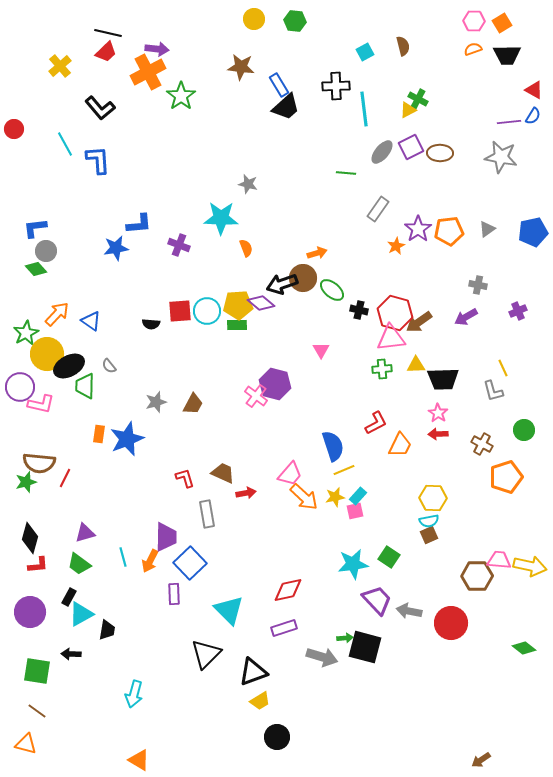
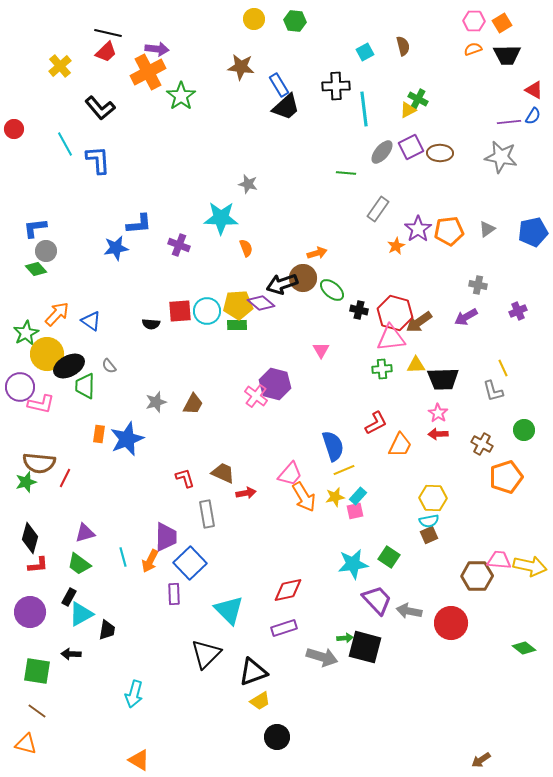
orange arrow at (304, 497): rotated 16 degrees clockwise
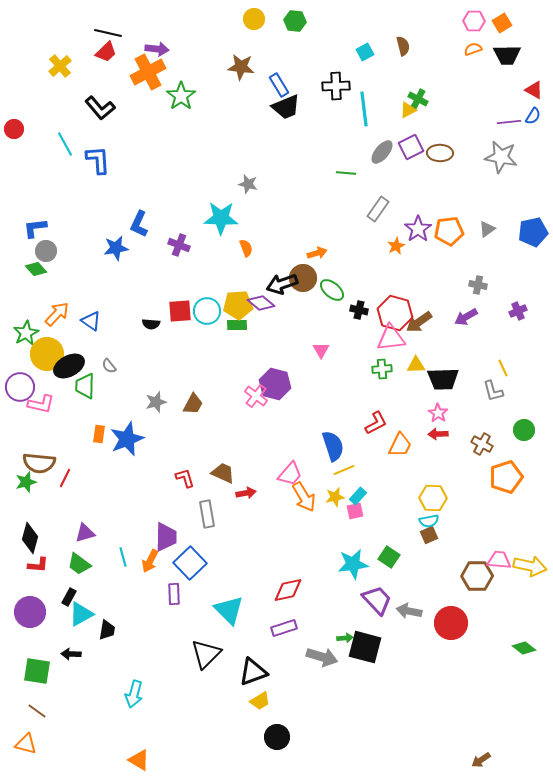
black trapezoid at (286, 107): rotated 20 degrees clockwise
blue L-shape at (139, 224): rotated 120 degrees clockwise
red L-shape at (38, 565): rotated 10 degrees clockwise
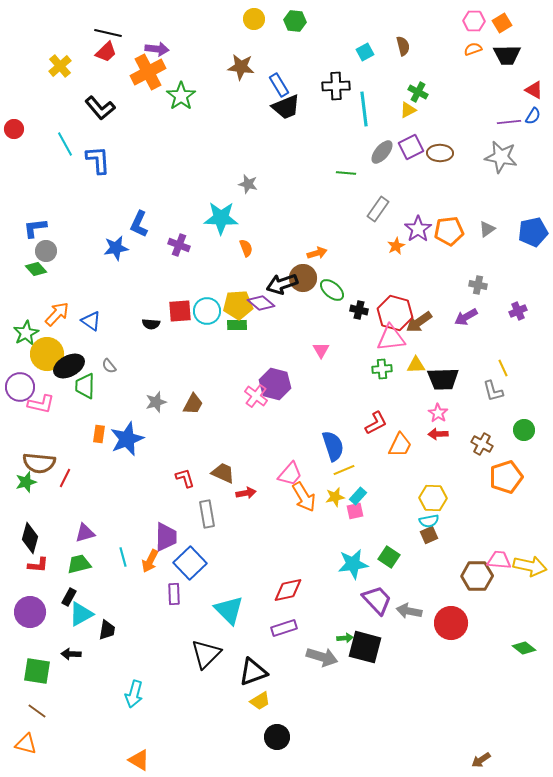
green cross at (418, 99): moved 7 px up
green trapezoid at (79, 564): rotated 130 degrees clockwise
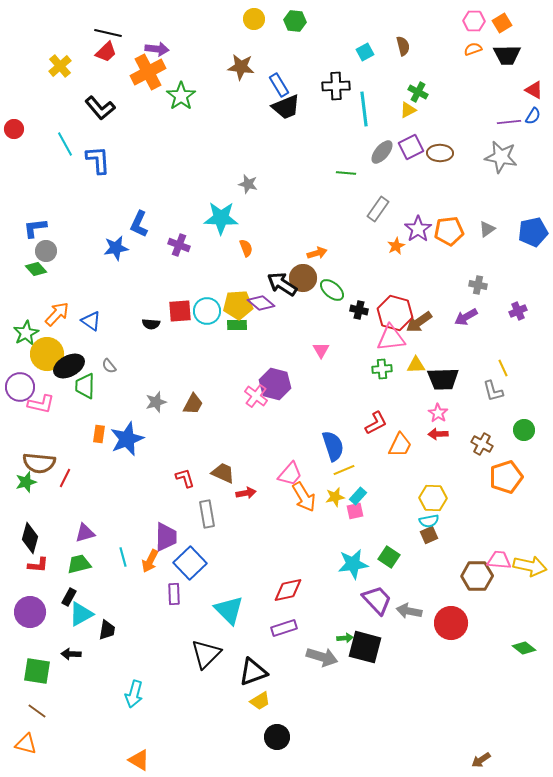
black arrow at (282, 284): rotated 52 degrees clockwise
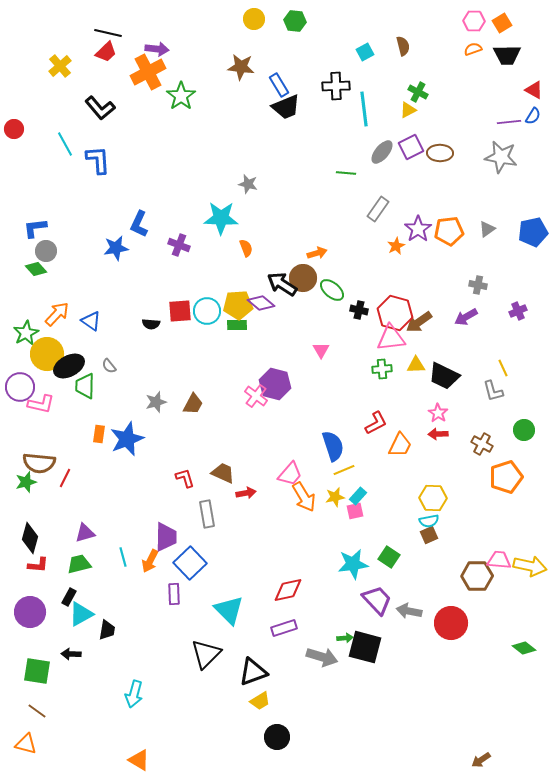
black trapezoid at (443, 379): moved 1 px right, 3 px up; rotated 28 degrees clockwise
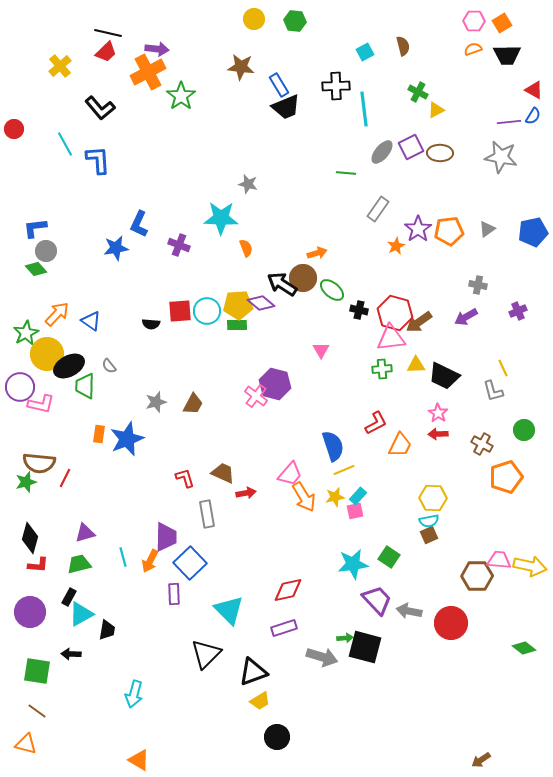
yellow triangle at (408, 110): moved 28 px right
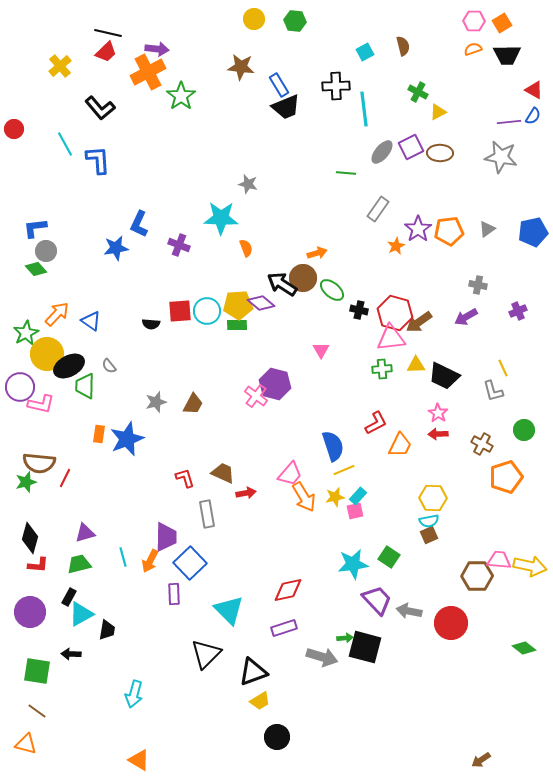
yellow triangle at (436, 110): moved 2 px right, 2 px down
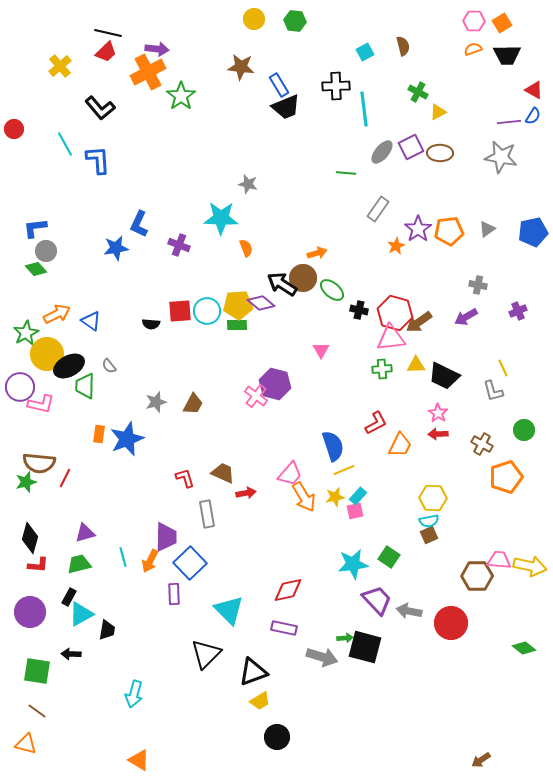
orange arrow at (57, 314): rotated 20 degrees clockwise
purple rectangle at (284, 628): rotated 30 degrees clockwise
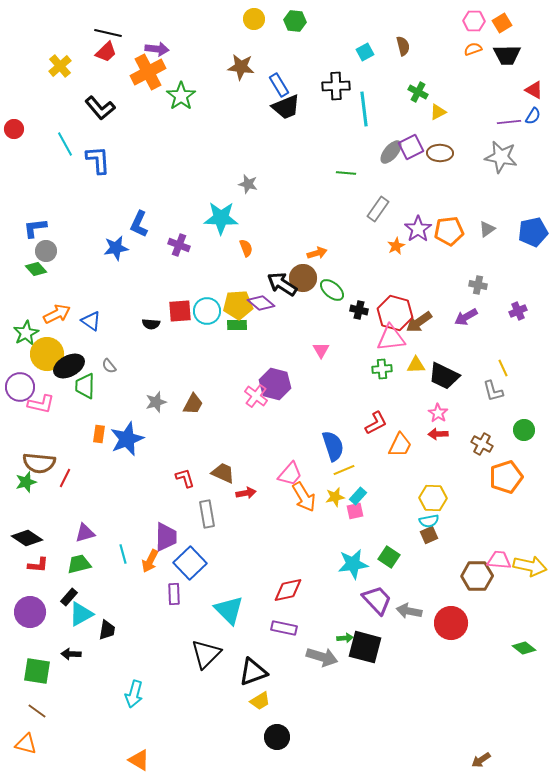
gray ellipse at (382, 152): moved 9 px right
black diamond at (30, 538): moved 3 px left; rotated 72 degrees counterclockwise
cyan line at (123, 557): moved 3 px up
black rectangle at (69, 597): rotated 12 degrees clockwise
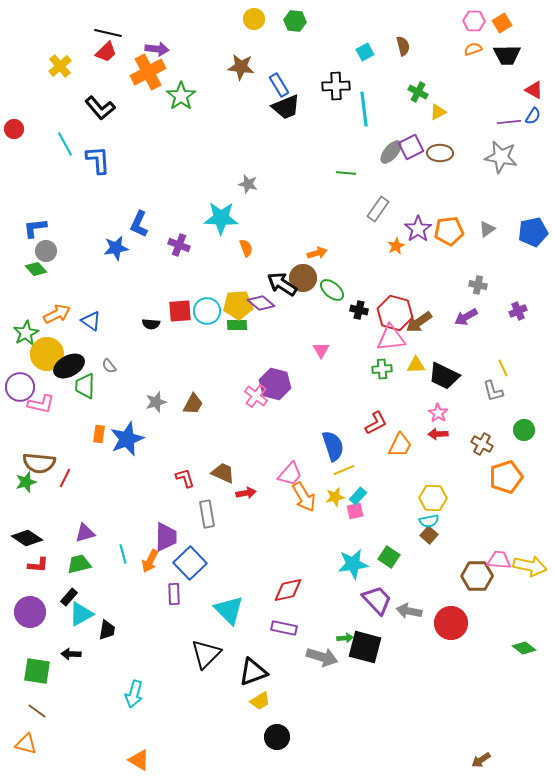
brown square at (429, 535): rotated 24 degrees counterclockwise
